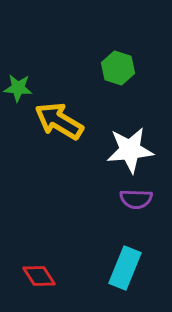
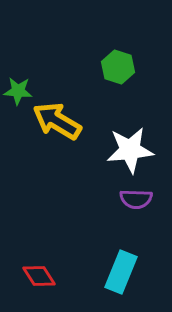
green hexagon: moved 1 px up
green star: moved 3 px down
yellow arrow: moved 2 px left
cyan rectangle: moved 4 px left, 4 px down
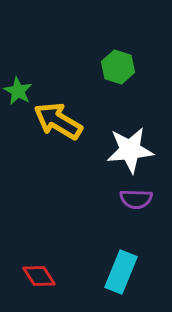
green star: rotated 24 degrees clockwise
yellow arrow: moved 1 px right
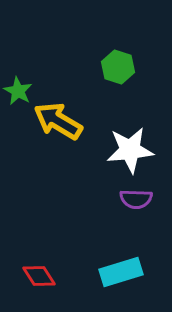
cyan rectangle: rotated 51 degrees clockwise
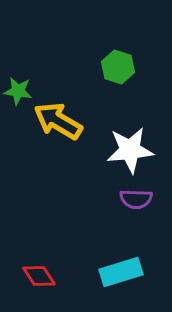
green star: rotated 20 degrees counterclockwise
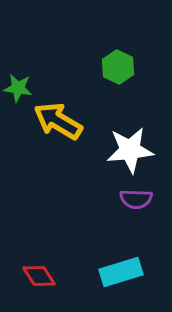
green hexagon: rotated 8 degrees clockwise
green star: moved 3 px up
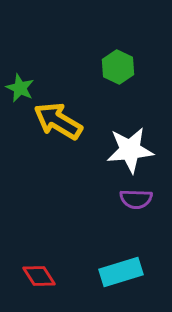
green star: moved 2 px right; rotated 16 degrees clockwise
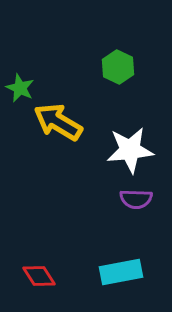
yellow arrow: moved 1 px down
cyan rectangle: rotated 6 degrees clockwise
